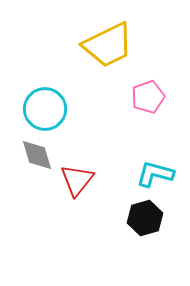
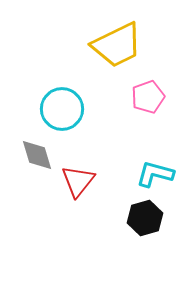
yellow trapezoid: moved 9 px right
cyan circle: moved 17 px right
red triangle: moved 1 px right, 1 px down
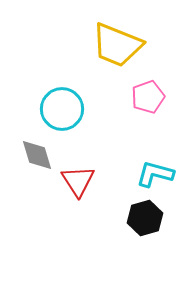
yellow trapezoid: rotated 48 degrees clockwise
red triangle: rotated 12 degrees counterclockwise
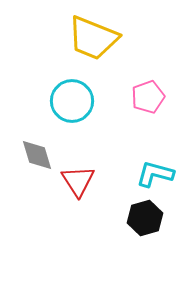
yellow trapezoid: moved 24 px left, 7 px up
cyan circle: moved 10 px right, 8 px up
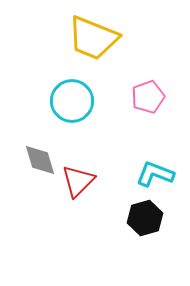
gray diamond: moved 3 px right, 5 px down
cyan L-shape: rotated 6 degrees clockwise
red triangle: rotated 18 degrees clockwise
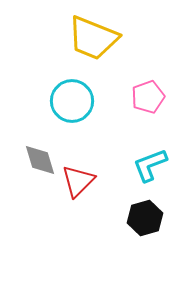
cyan L-shape: moved 5 px left, 9 px up; rotated 42 degrees counterclockwise
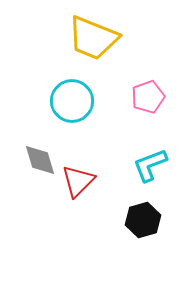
black hexagon: moved 2 px left, 2 px down
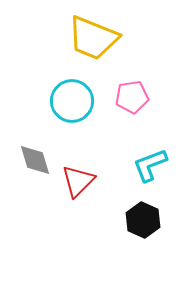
pink pentagon: moved 16 px left; rotated 12 degrees clockwise
gray diamond: moved 5 px left
black hexagon: rotated 20 degrees counterclockwise
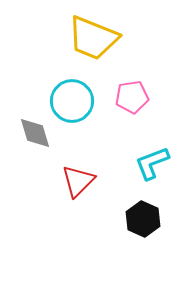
gray diamond: moved 27 px up
cyan L-shape: moved 2 px right, 2 px up
black hexagon: moved 1 px up
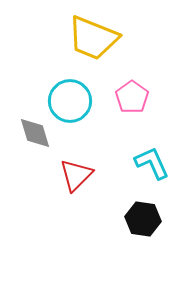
pink pentagon: rotated 28 degrees counterclockwise
cyan circle: moved 2 px left
cyan L-shape: rotated 87 degrees clockwise
red triangle: moved 2 px left, 6 px up
black hexagon: rotated 16 degrees counterclockwise
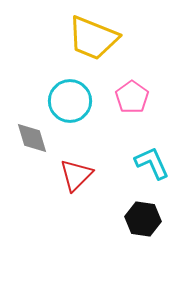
gray diamond: moved 3 px left, 5 px down
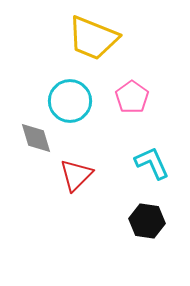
gray diamond: moved 4 px right
black hexagon: moved 4 px right, 2 px down
